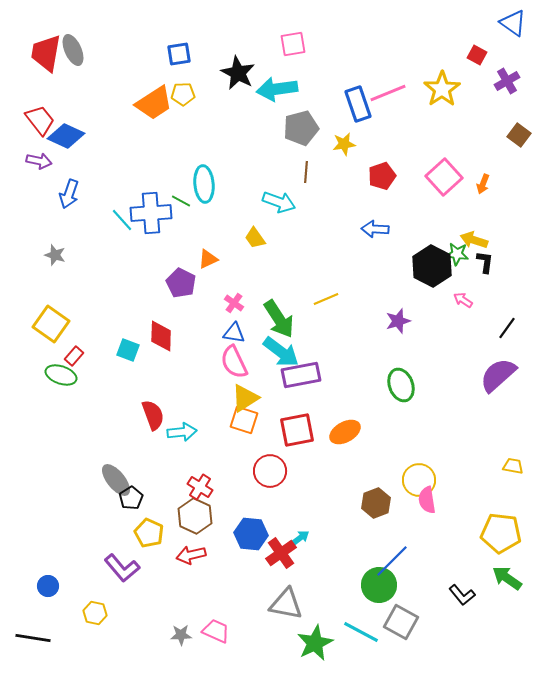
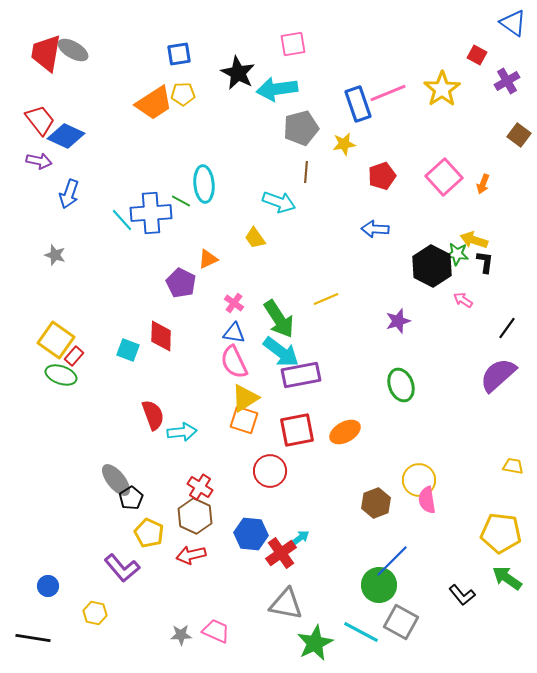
gray ellipse at (73, 50): rotated 36 degrees counterclockwise
yellow square at (51, 324): moved 5 px right, 16 px down
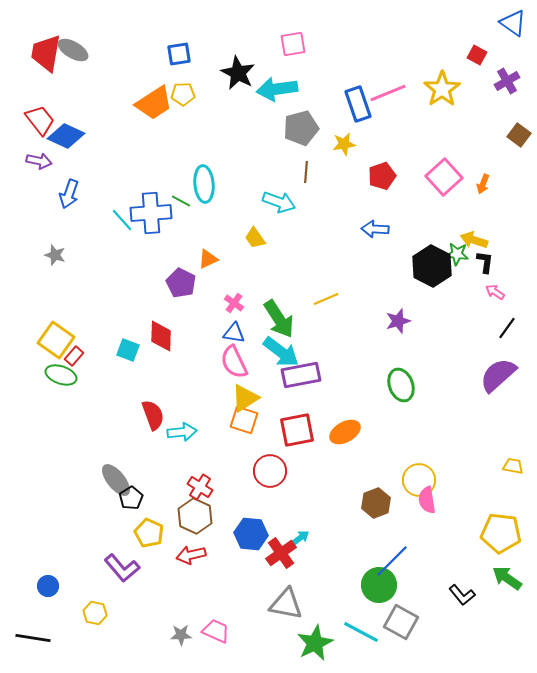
pink arrow at (463, 300): moved 32 px right, 8 px up
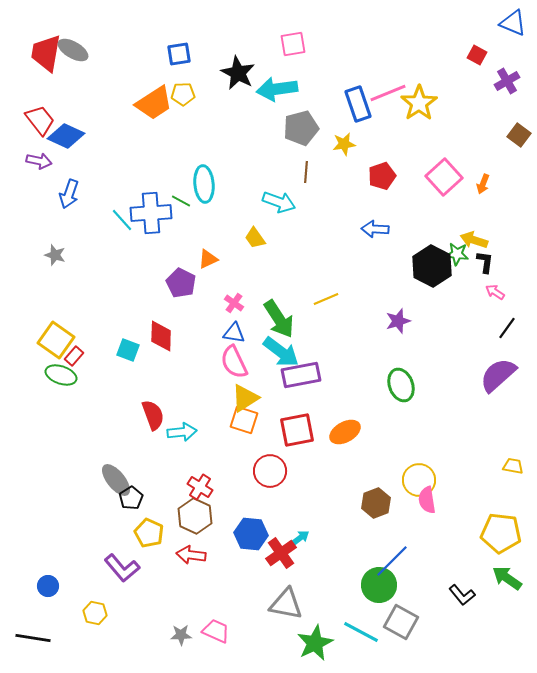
blue triangle at (513, 23): rotated 12 degrees counterclockwise
yellow star at (442, 89): moved 23 px left, 14 px down
red arrow at (191, 555): rotated 20 degrees clockwise
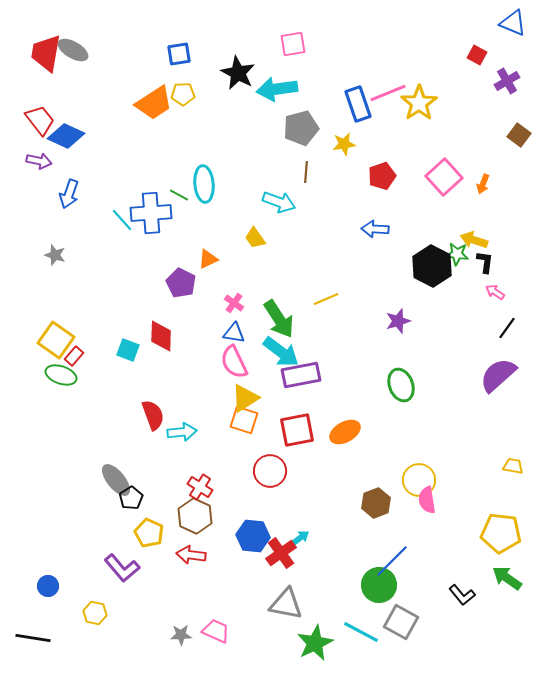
green line at (181, 201): moved 2 px left, 6 px up
blue hexagon at (251, 534): moved 2 px right, 2 px down
